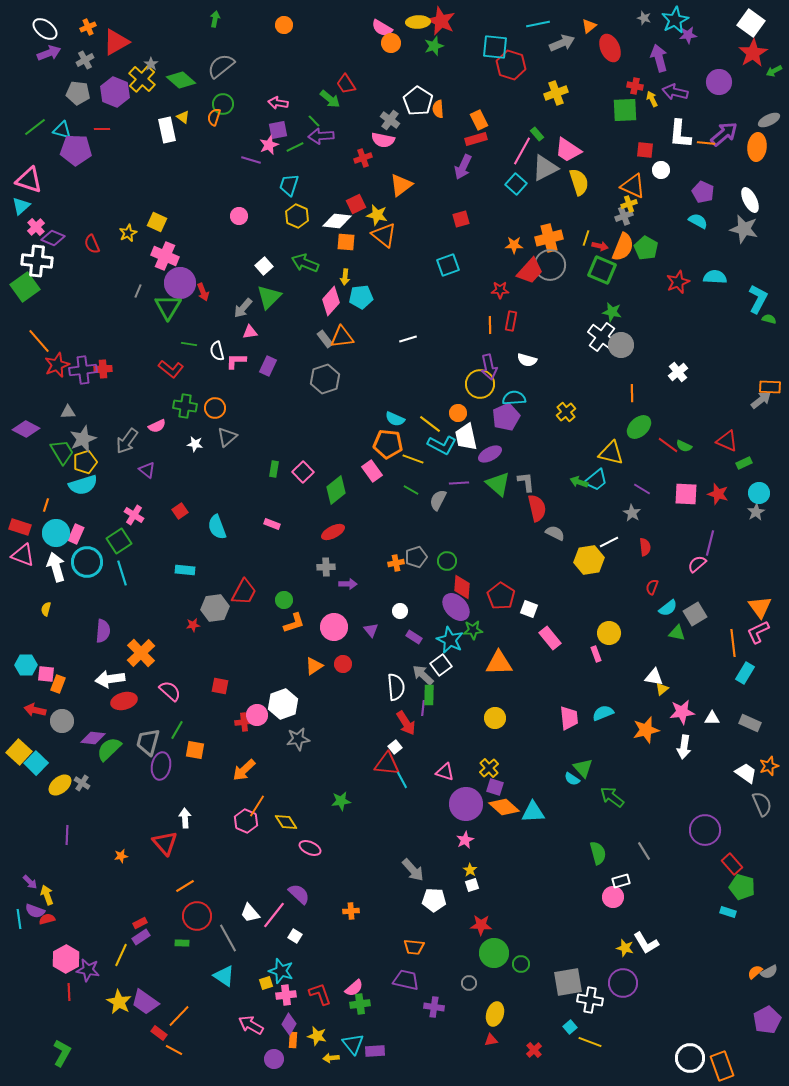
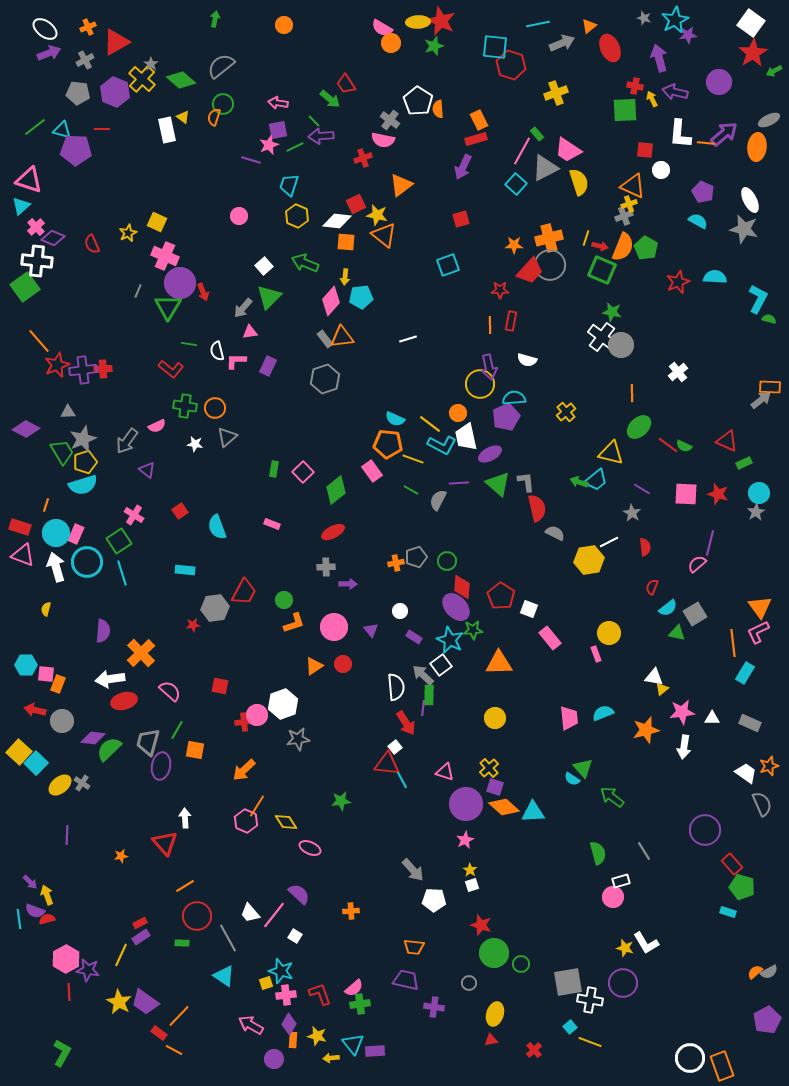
red star at (481, 925): rotated 15 degrees clockwise
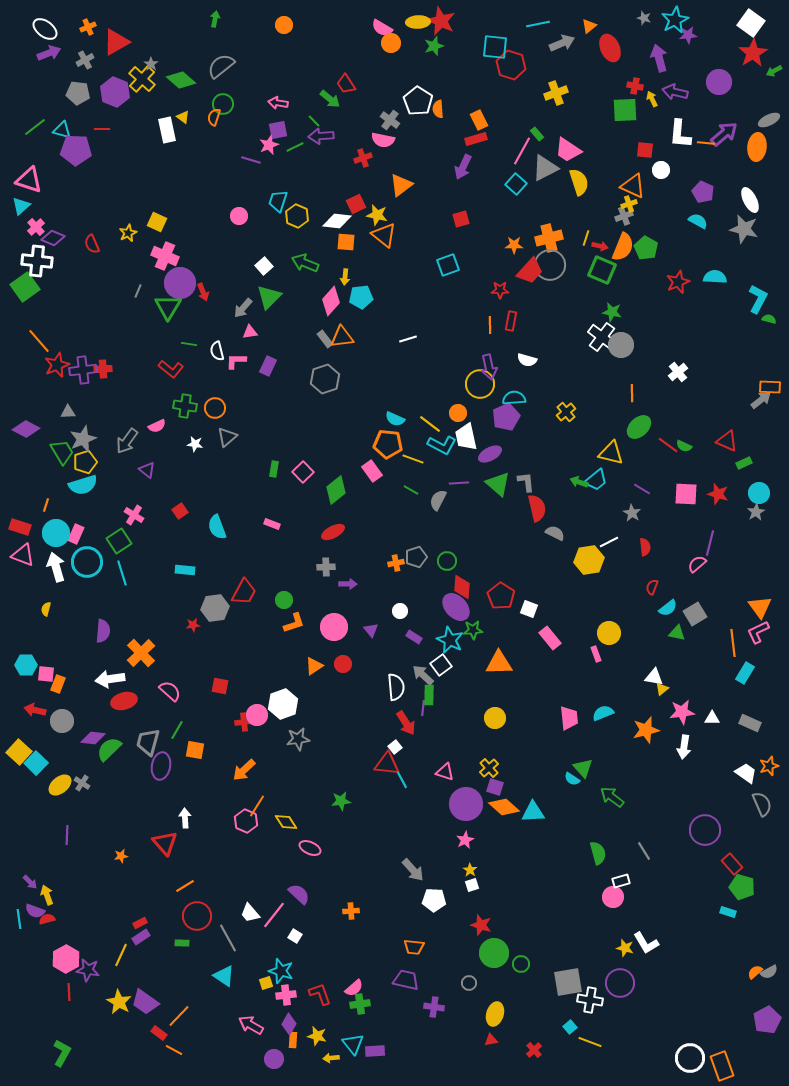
cyan trapezoid at (289, 185): moved 11 px left, 16 px down
purple circle at (623, 983): moved 3 px left
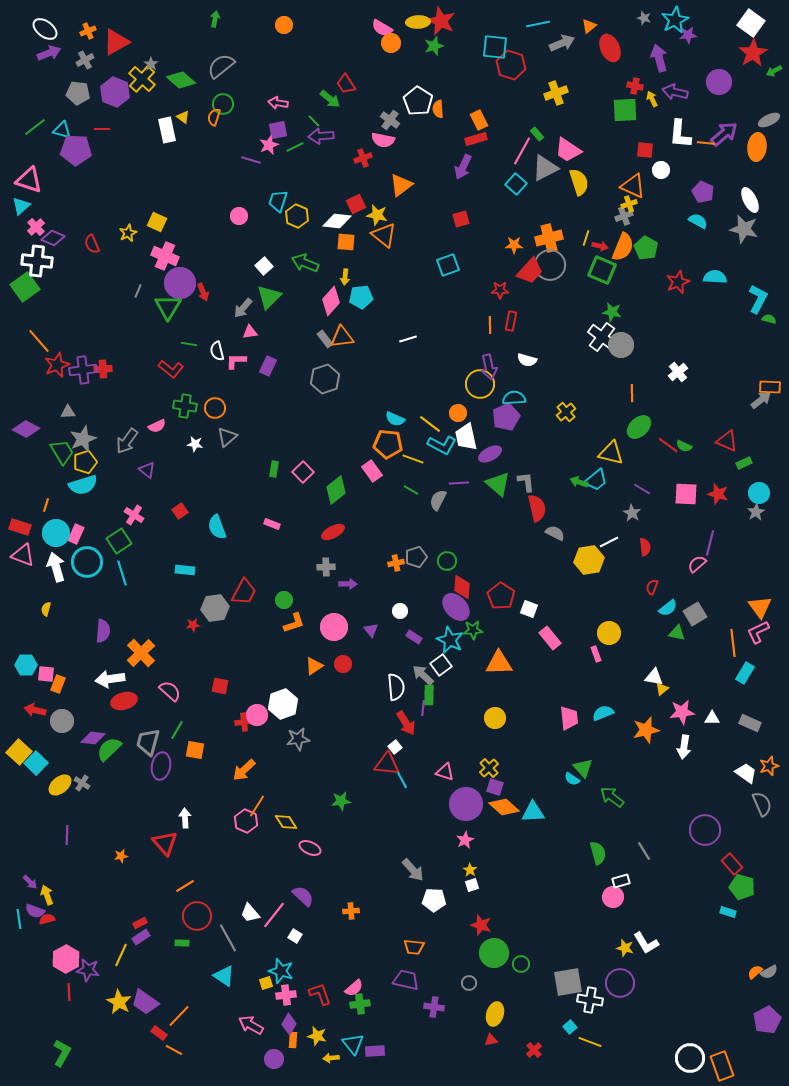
orange cross at (88, 27): moved 4 px down
purple semicircle at (299, 894): moved 4 px right, 2 px down
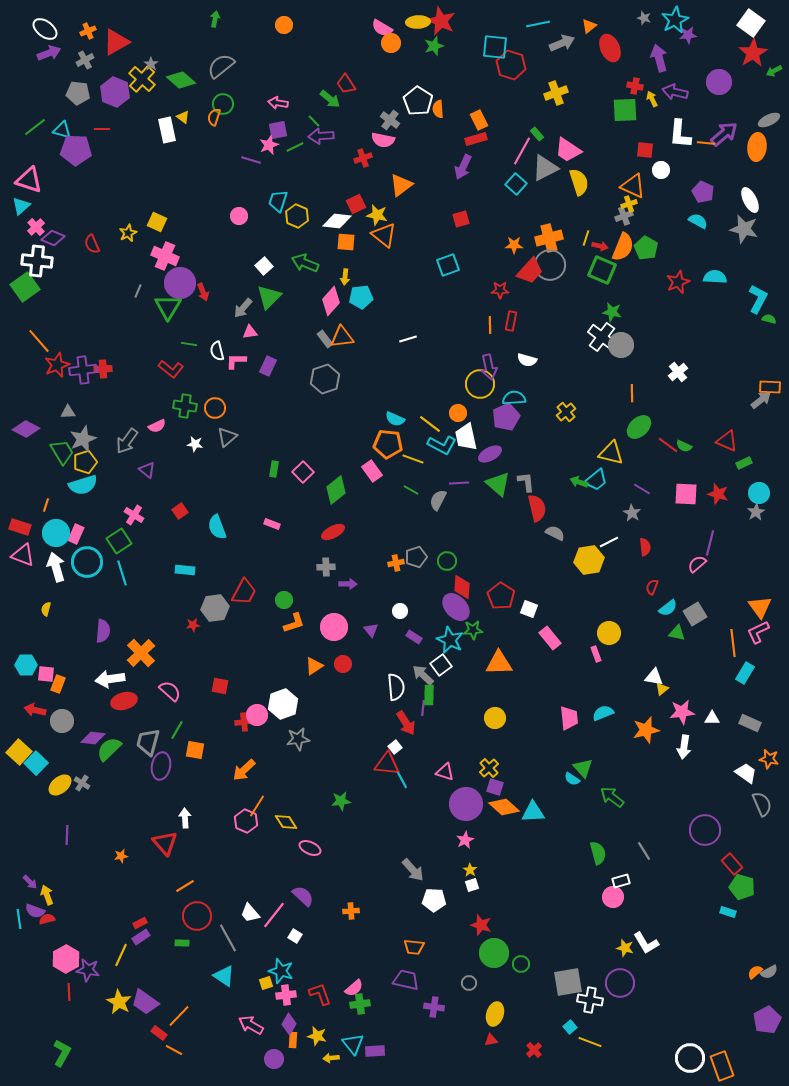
orange star at (769, 766): moved 7 px up; rotated 30 degrees clockwise
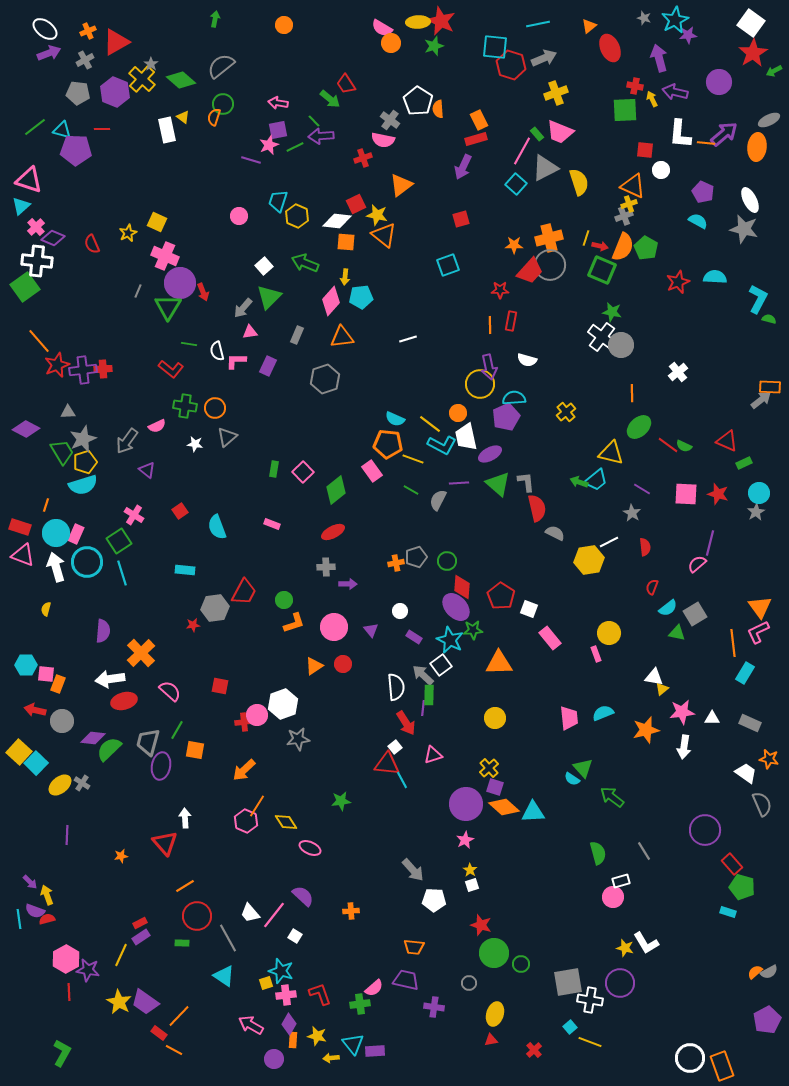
gray arrow at (562, 43): moved 18 px left, 15 px down
pink trapezoid at (568, 150): moved 8 px left, 18 px up; rotated 12 degrees counterclockwise
gray rectangle at (325, 339): moved 28 px left, 4 px up; rotated 60 degrees clockwise
pink triangle at (445, 772): moved 12 px left, 17 px up; rotated 36 degrees counterclockwise
pink semicircle at (354, 988): moved 20 px right
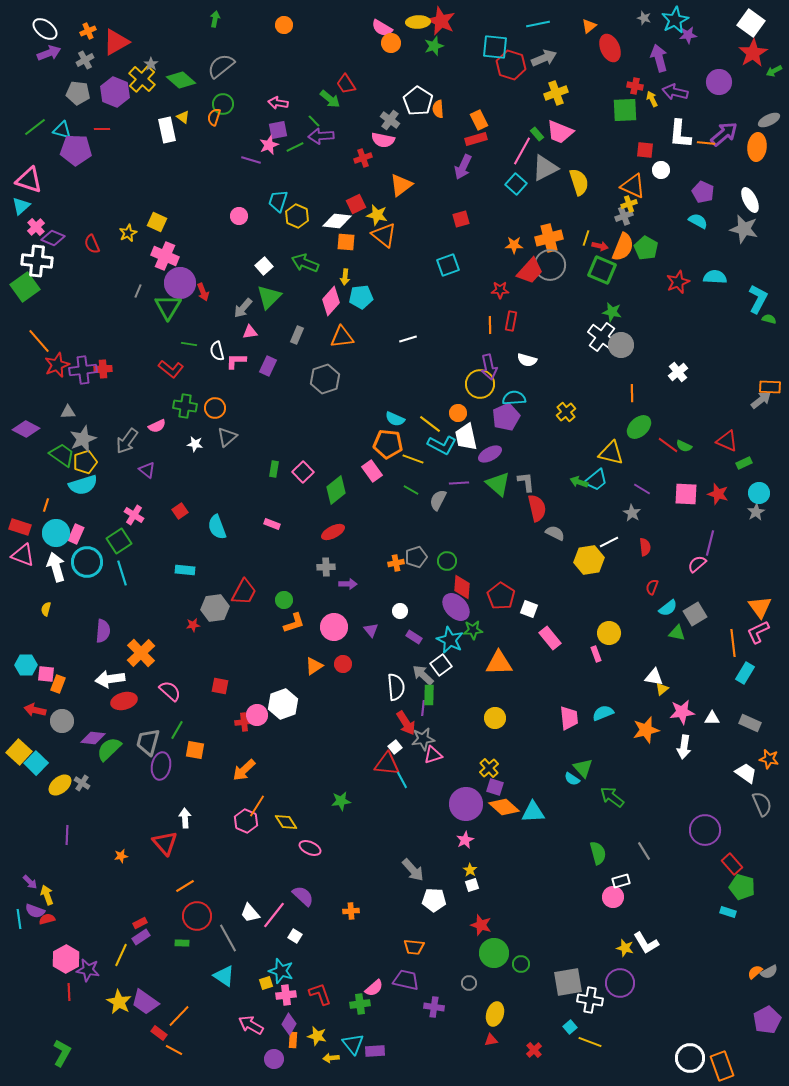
green trapezoid at (62, 452): moved 3 px down; rotated 24 degrees counterclockwise
gray star at (298, 739): moved 125 px right
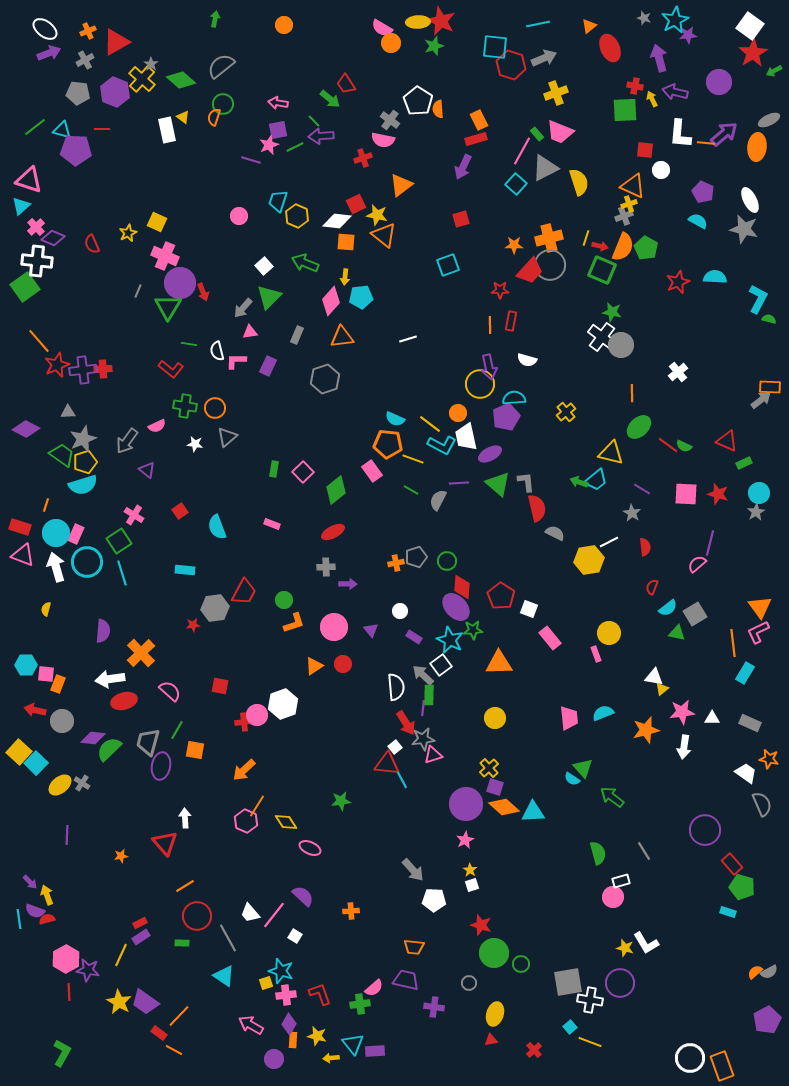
white square at (751, 23): moved 1 px left, 3 px down
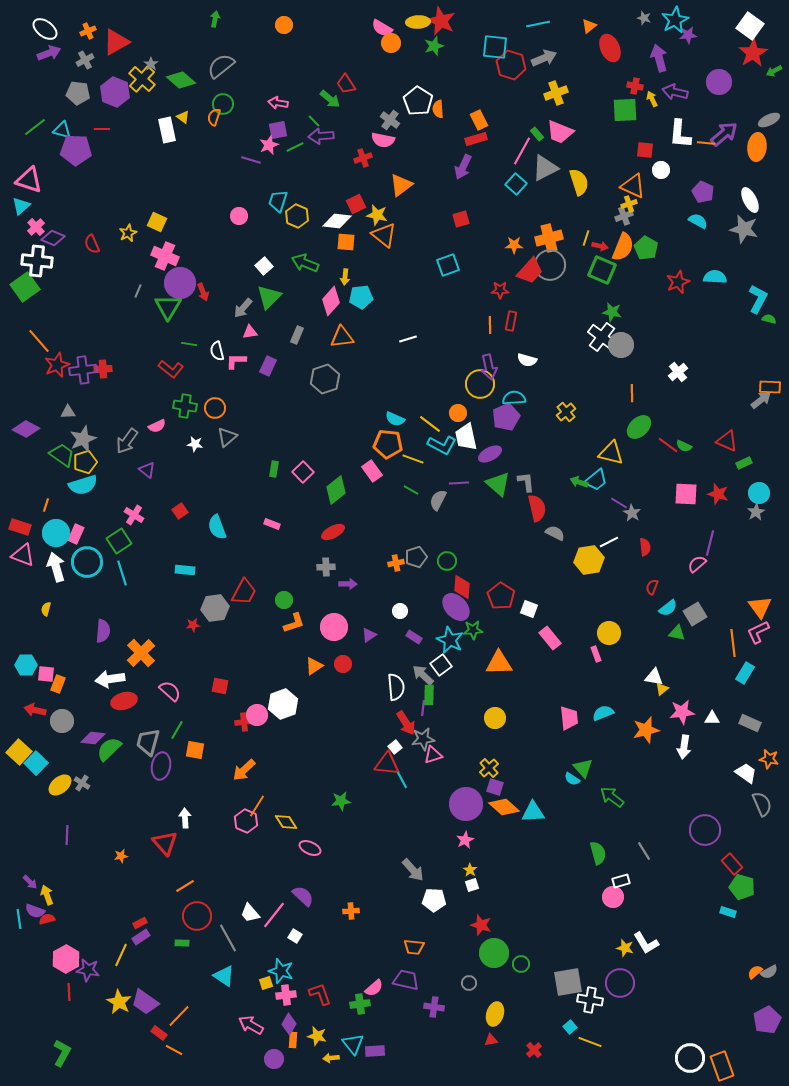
purple line at (642, 489): moved 23 px left, 14 px down
purple triangle at (371, 630): moved 2 px left, 5 px down; rotated 35 degrees clockwise
